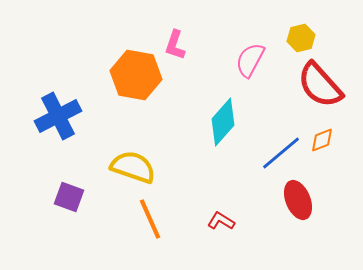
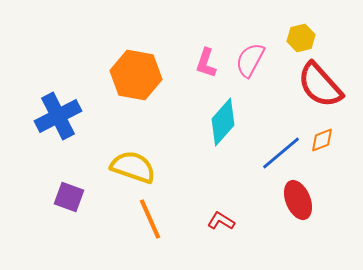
pink L-shape: moved 31 px right, 18 px down
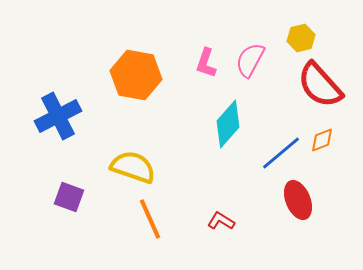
cyan diamond: moved 5 px right, 2 px down
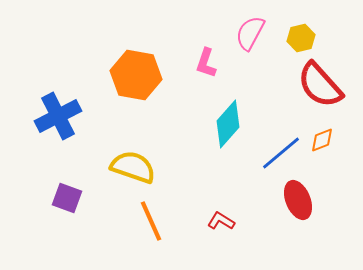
pink semicircle: moved 27 px up
purple square: moved 2 px left, 1 px down
orange line: moved 1 px right, 2 px down
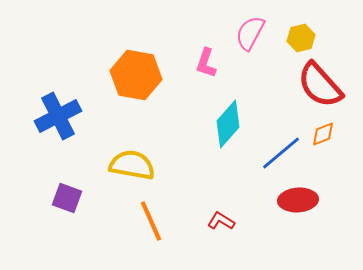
orange diamond: moved 1 px right, 6 px up
yellow semicircle: moved 1 px left, 2 px up; rotated 9 degrees counterclockwise
red ellipse: rotated 72 degrees counterclockwise
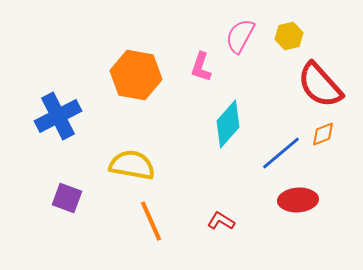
pink semicircle: moved 10 px left, 3 px down
yellow hexagon: moved 12 px left, 2 px up
pink L-shape: moved 5 px left, 4 px down
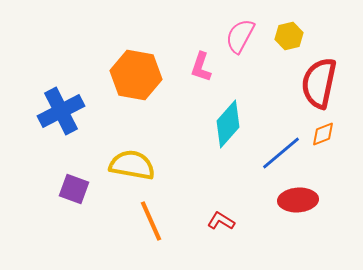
red semicircle: moved 1 px left, 2 px up; rotated 54 degrees clockwise
blue cross: moved 3 px right, 5 px up
purple square: moved 7 px right, 9 px up
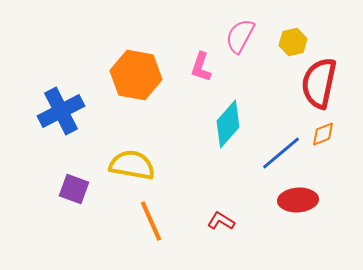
yellow hexagon: moved 4 px right, 6 px down
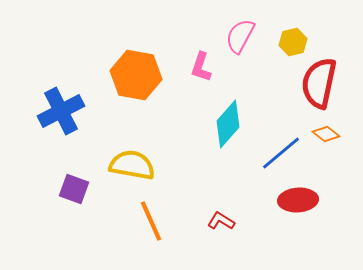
orange diamond: moved 3 px right; rotated 60 degrees clockwise
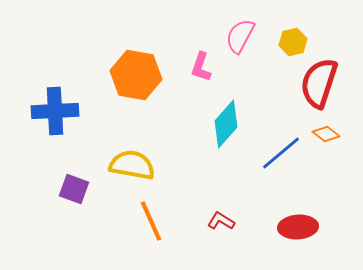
red semicircle: rotated 6 degrees clockwise
blue cross: moved 6 px left; rotated 24 degrees clockwise
cyan diamond: moved 2 px left
red ellipse: moved 27 px down
